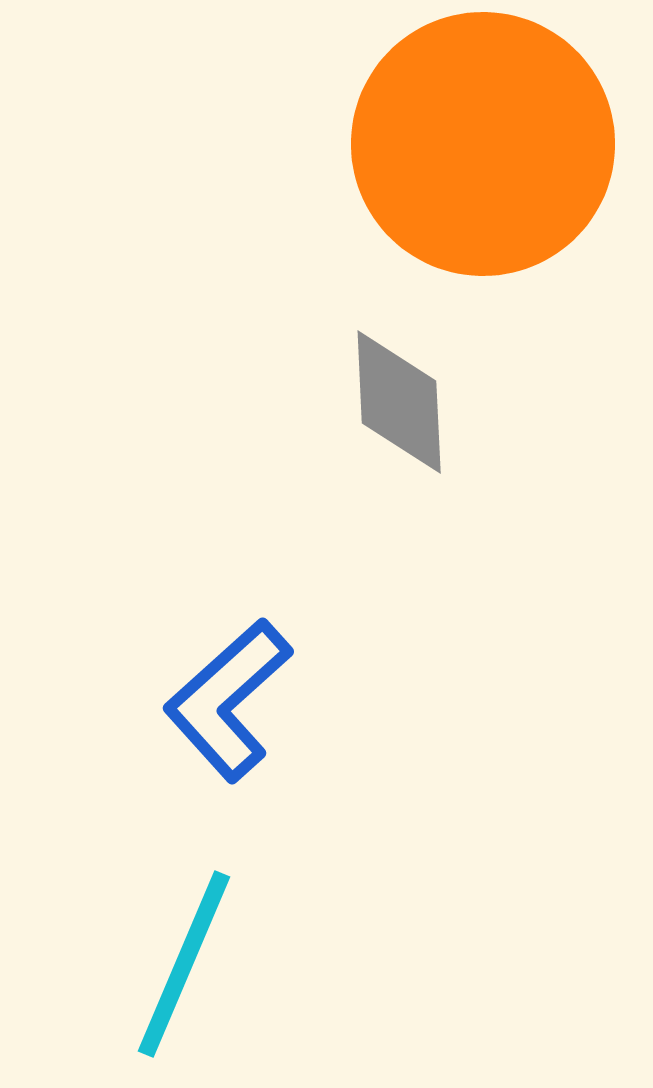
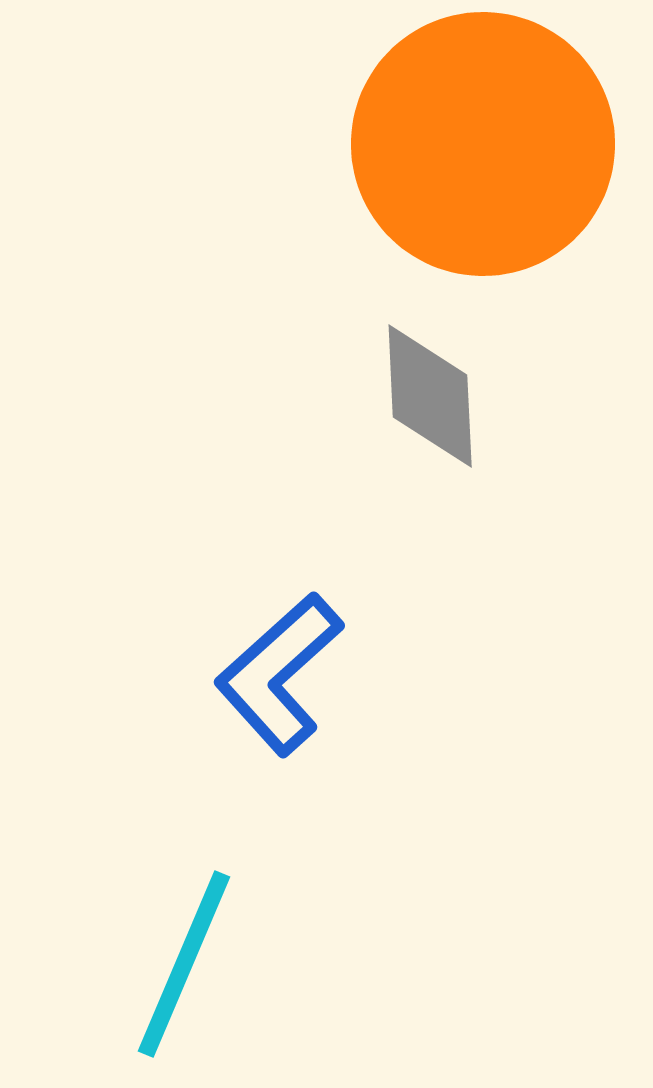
gray diamond: moved 31 px right, 6 px up
blue L-shape: moved 51 px right, 26 px up
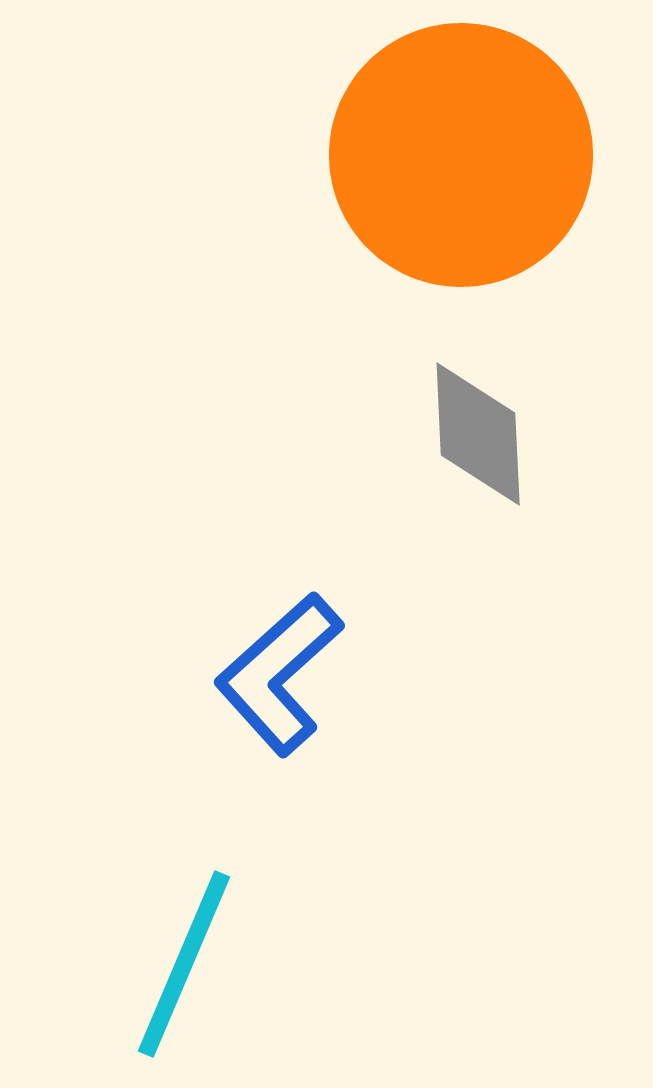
orange circle: moved 22 px left, 11 px down
gray diamond: moved 48 px right, 38 px down
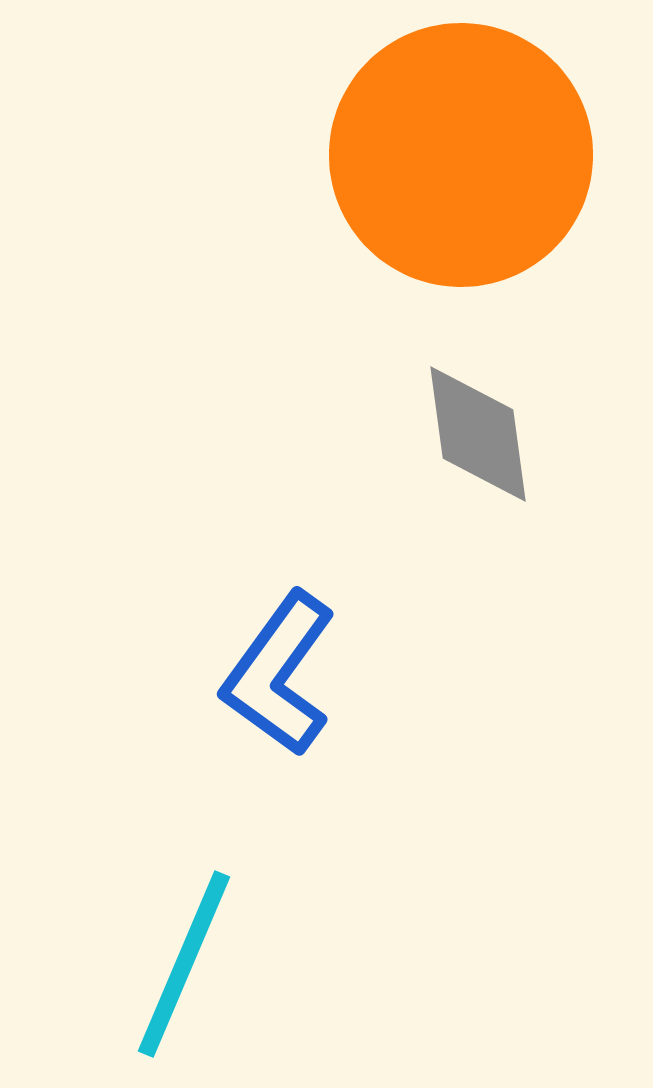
gray diamond: rotated 5 degrees counterclockwise
blue L-shape: rotated 12 degrees counterclockwise
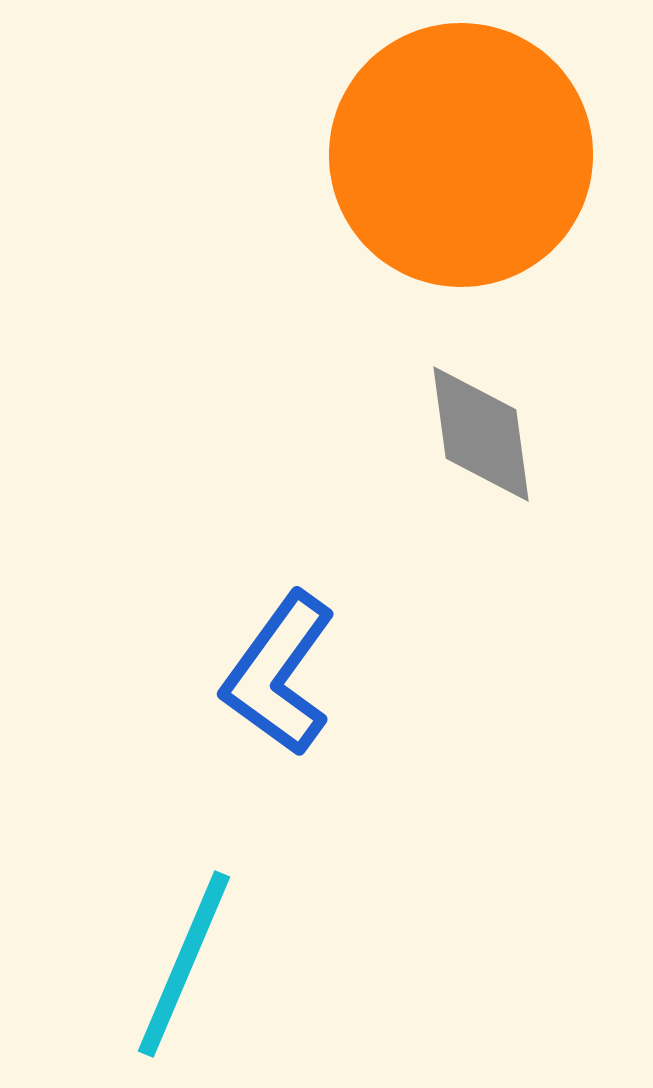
gray diamond: moved 3 px right
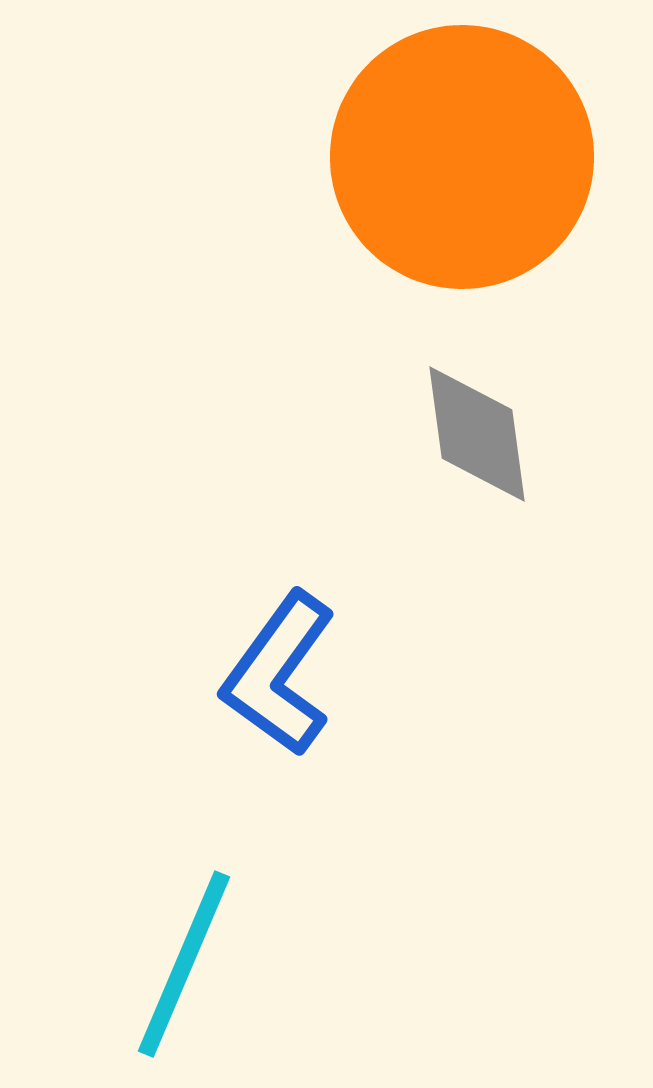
orange circle: moved 1 px right, 2 px down
gray diamond: moved 4 px left
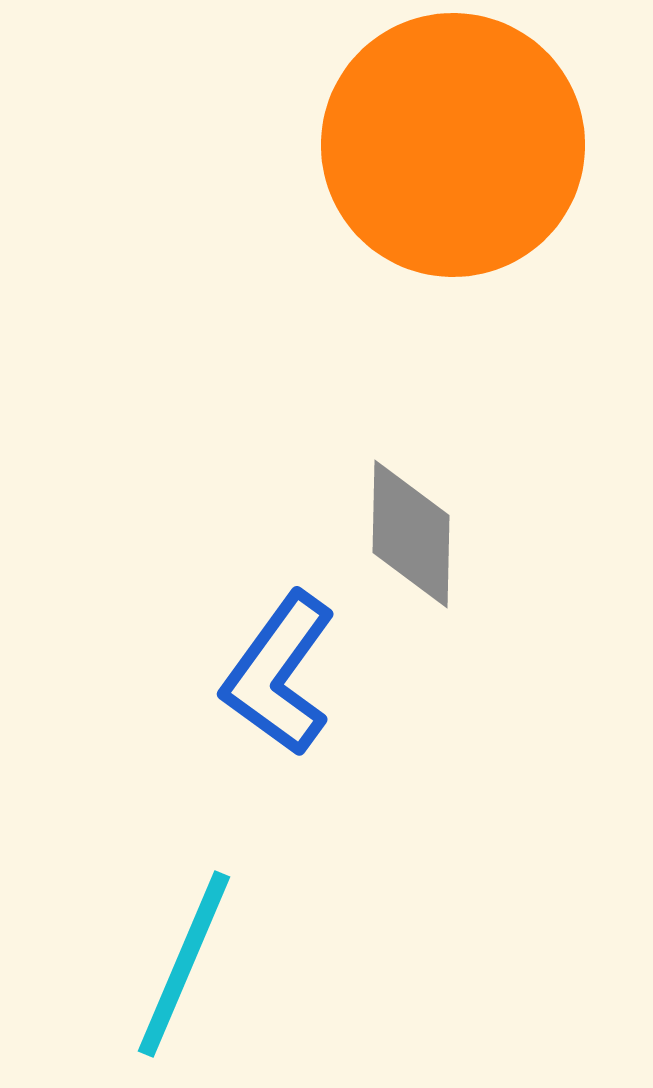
orange circle: moved 9 px left, 12 px up
gray diamond: moved 66 px left, 100 px down; rotated 9 degrees clockwise
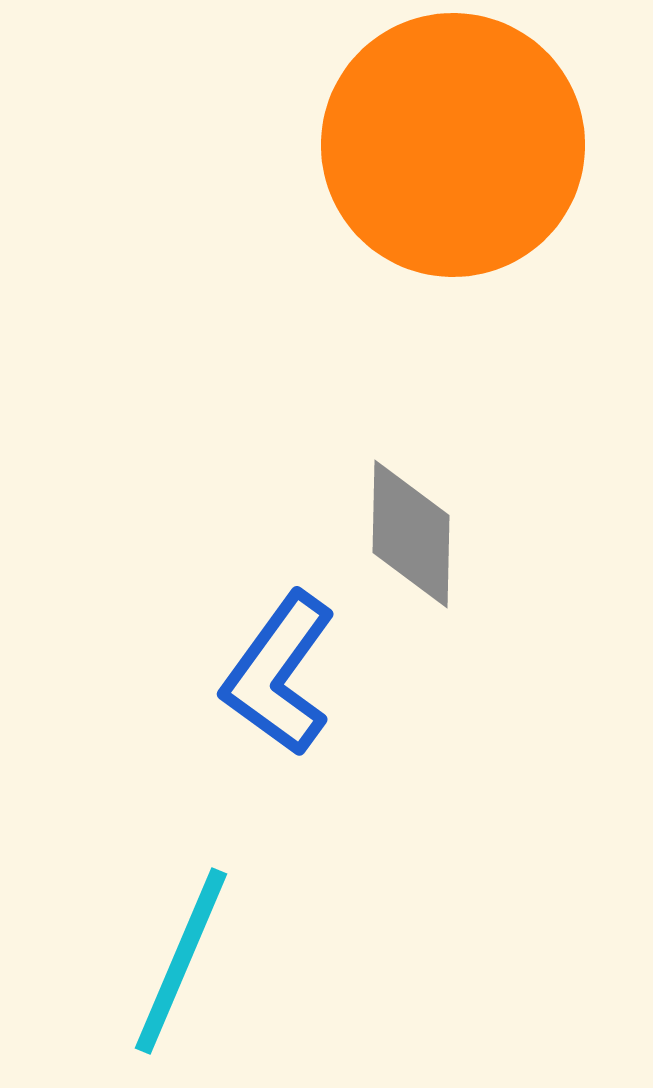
cyan line: moved 3 px left, 3 px up
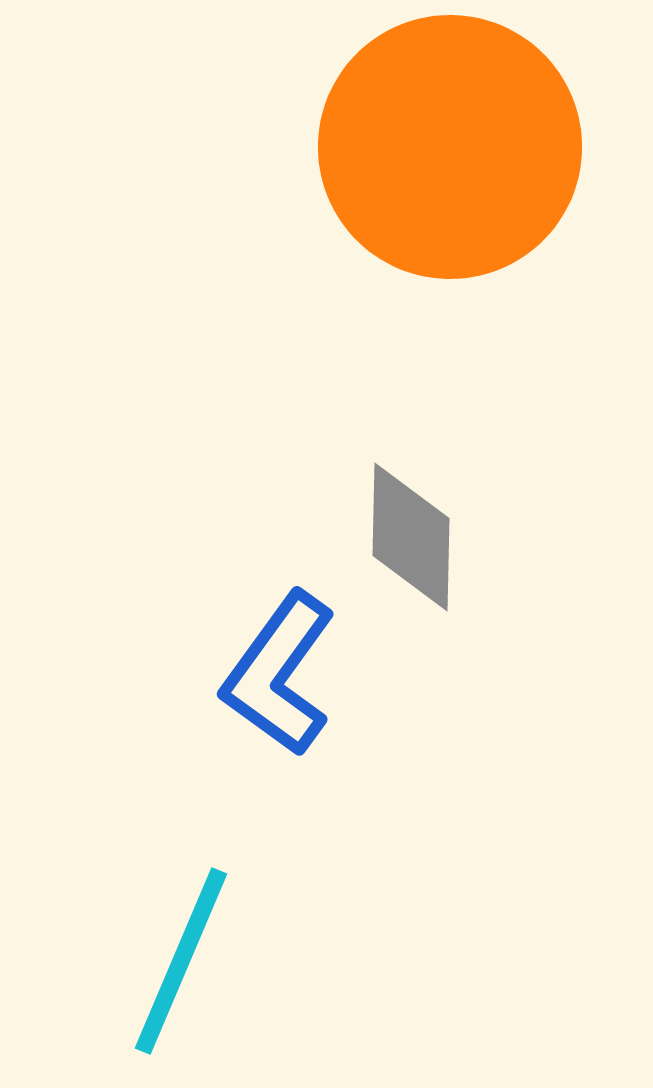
orange circle: moved 3 px left, 2 px down
gray diamond: moved 3 px down
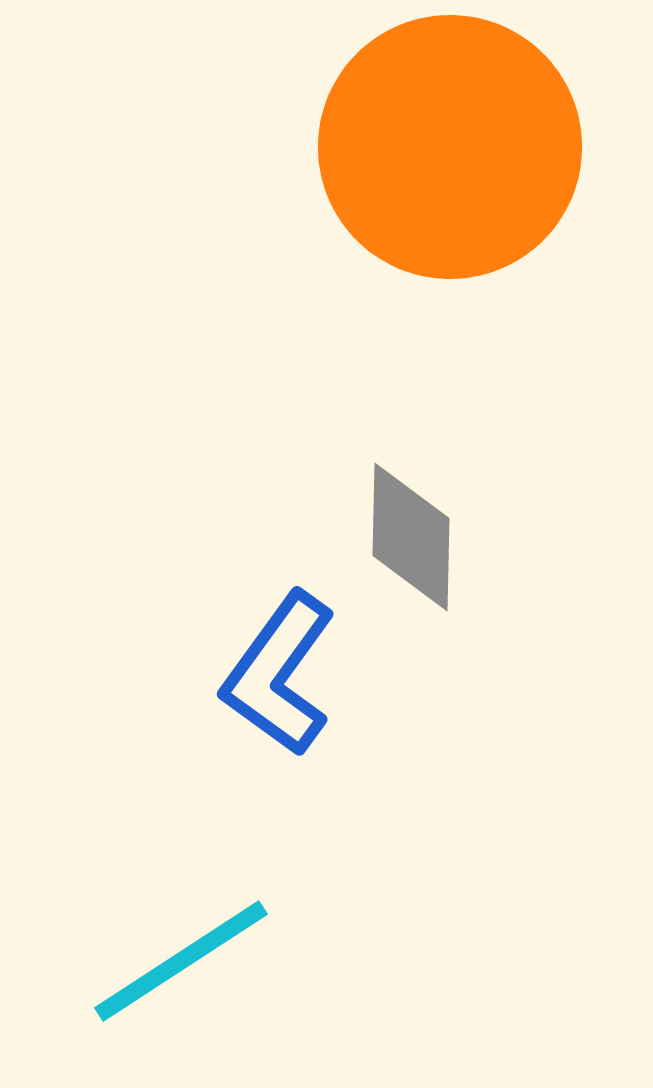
cyan line: rotated 34 degrees clockwise
